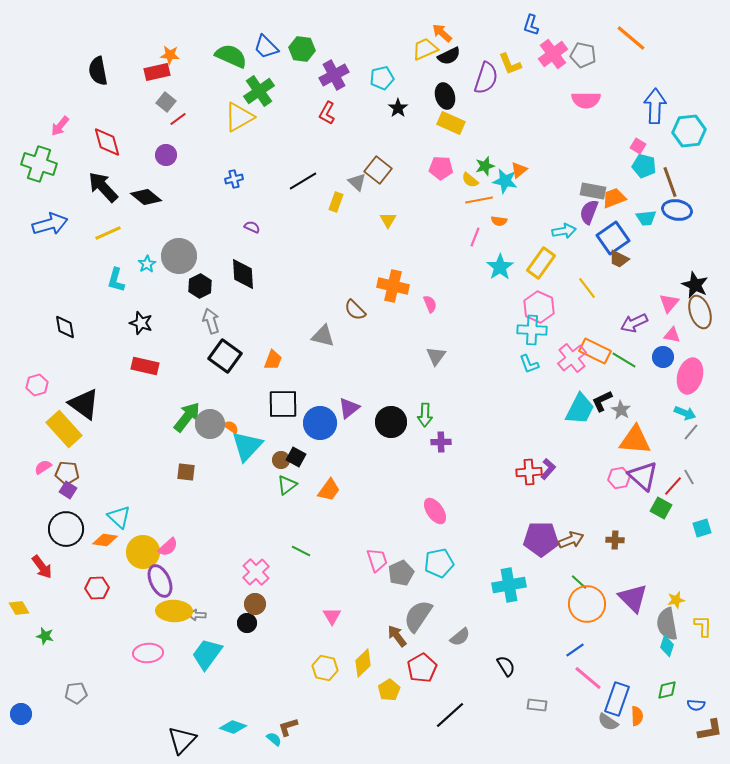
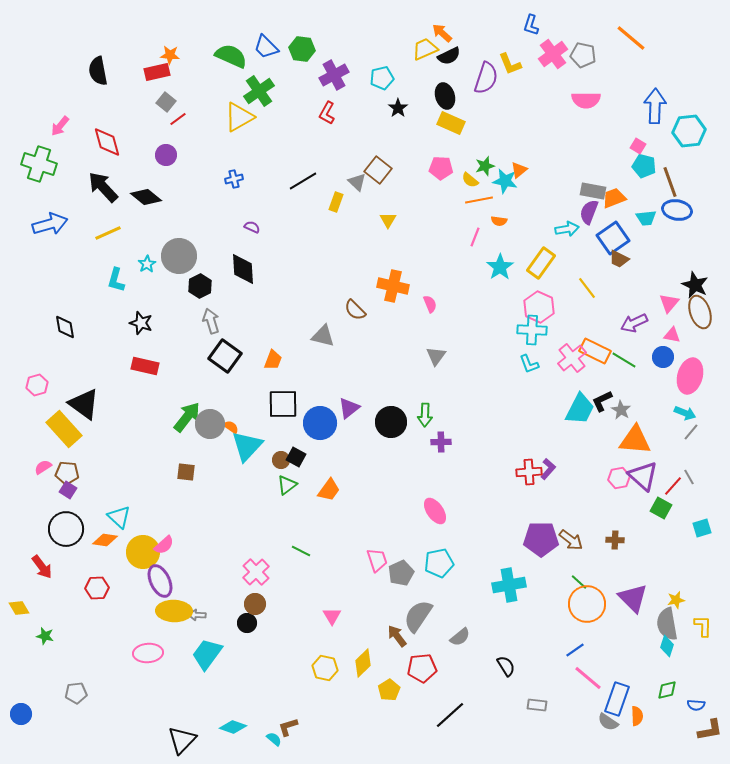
cyan arrow at (564, 231): moved 3 px right, 2 px up
black diamond at (243, 274): moved 5 px up
brown arrow at (571, 540): rotated 60 degrees clockwise
pink semicircle at (168, 547): moved 4 px left, 2 px up
red pentagon at (422, 668): rotated 24 degrees clockwise
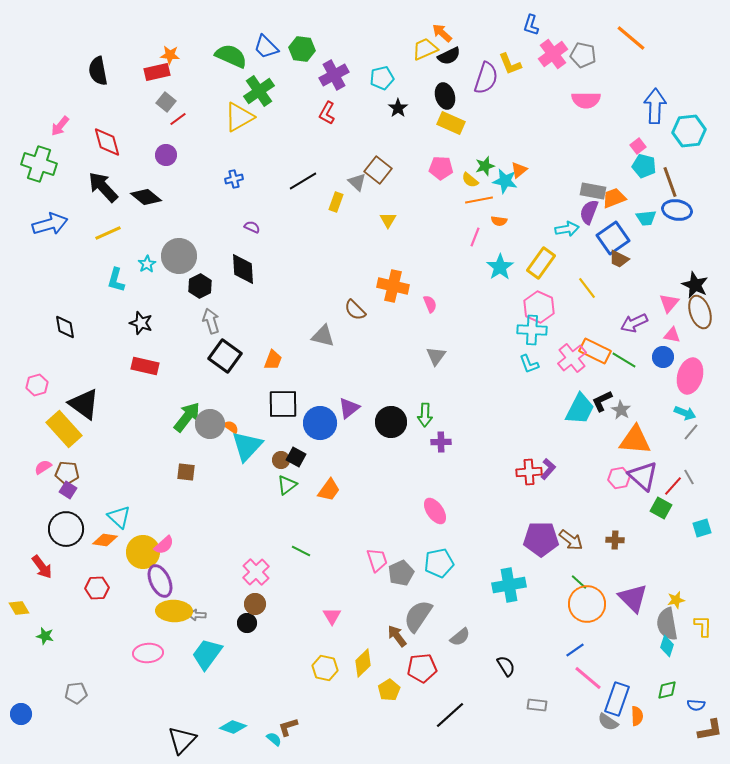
pink square at (638, 146): rotated 21 degrees clockwise
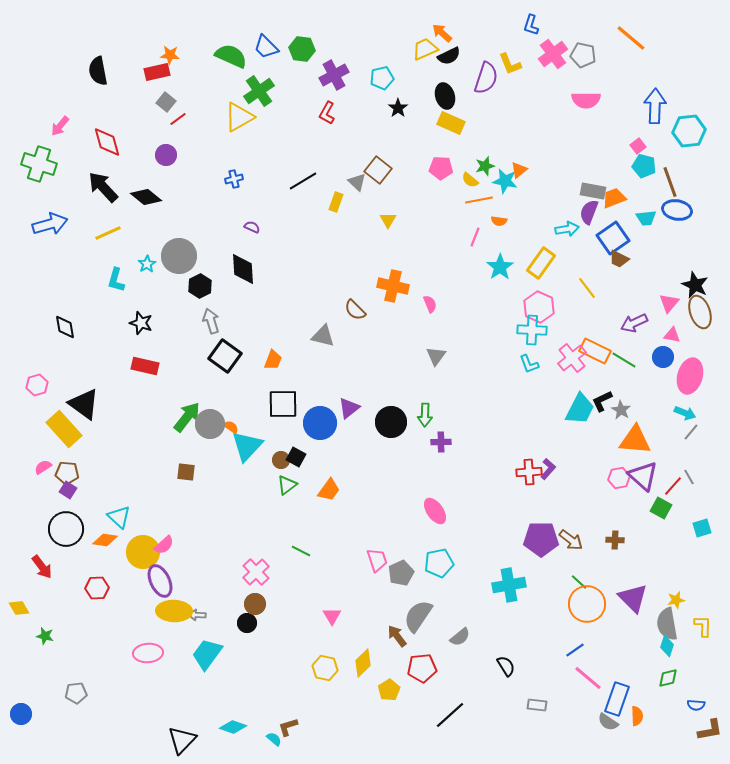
green diamond at (667, 690): moved 1 px right, 12 px up
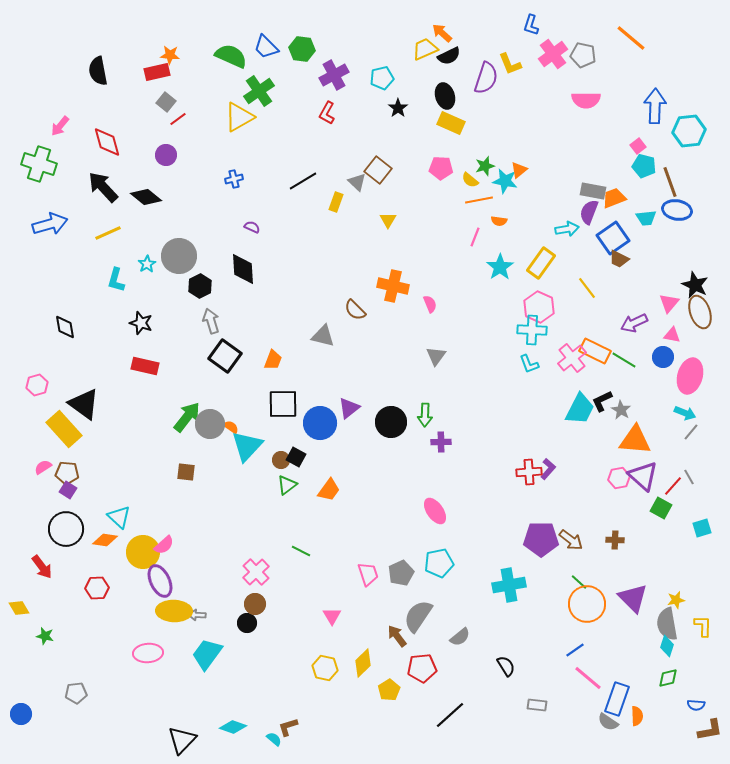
pink trapezoid at (377, 560): moved 9 px left, 14 px down
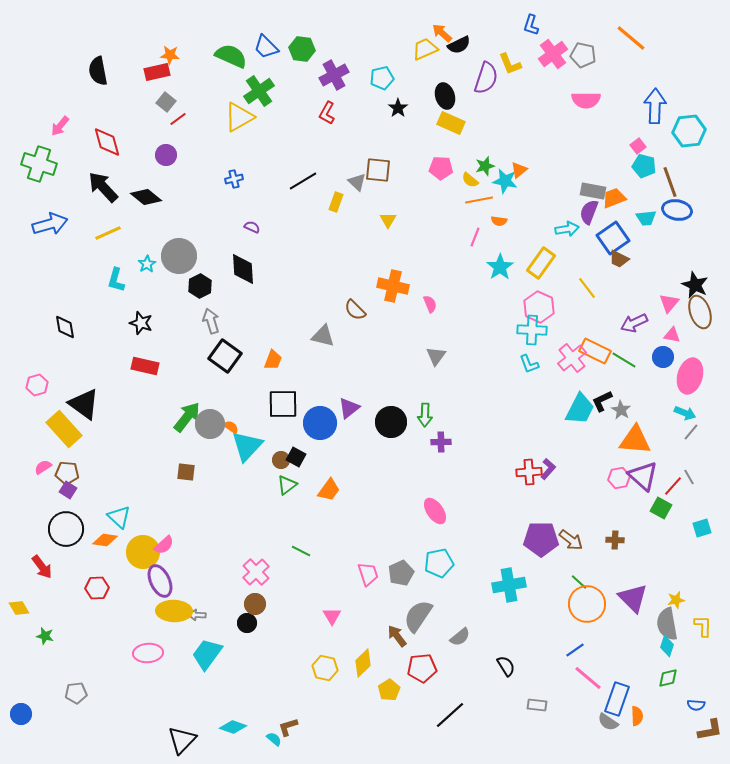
black semicircle at (449, 56): moved 10 px right, 11 px up
brown square at (378, 170): rotated 32 degrees counterclockwise
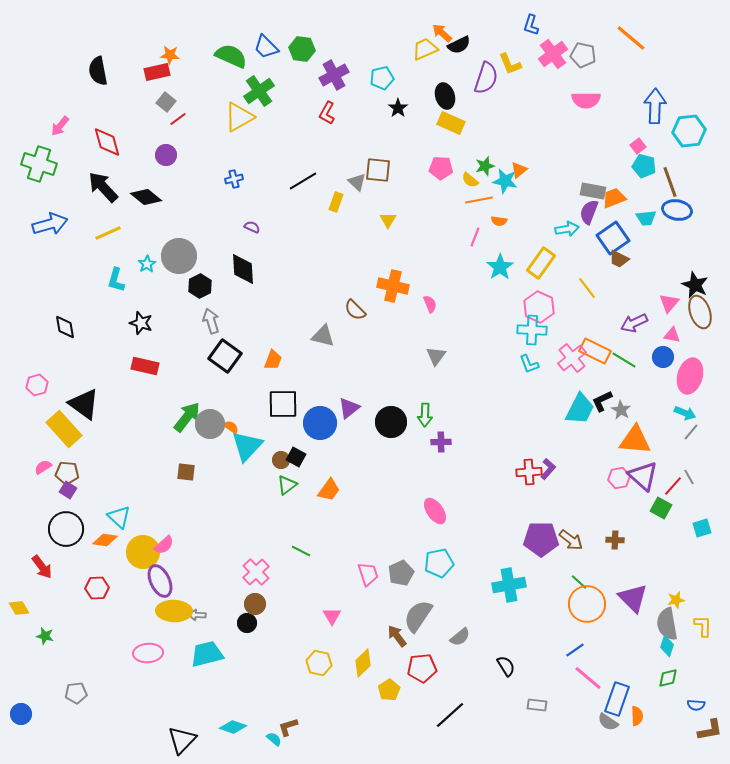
cyan trapezoid at (207, 654): rotated 40 degrees clockwise
yellow hexagon at (325, 668): moved 6 px left, 5 px up
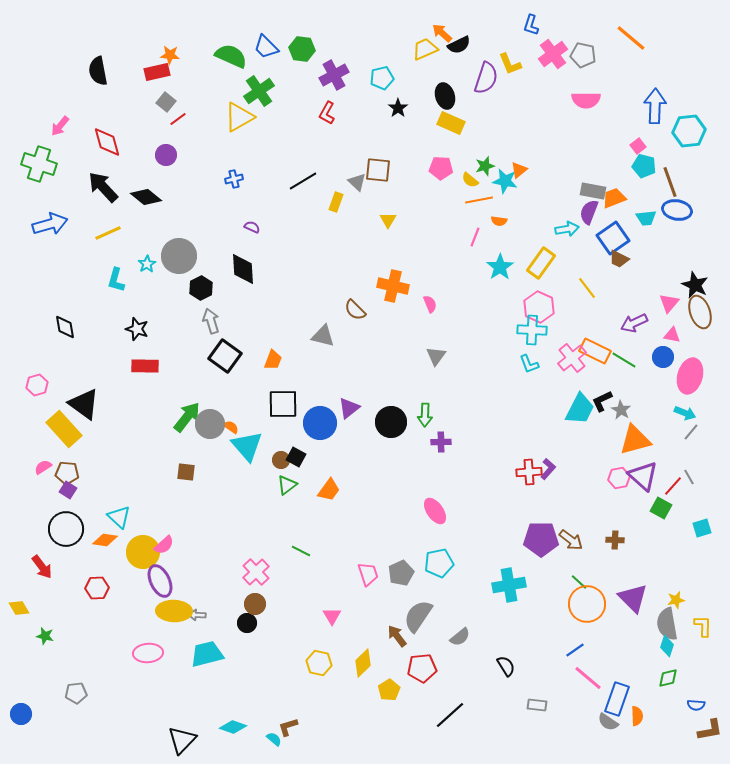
black hexagon at (200, 286): moved 1 px right, 2 px down
black star at (141, 323): moved 4 px left, 6 px down
red rectangle at (145, 366): rotated 12 degrees counterclockwise
orange triangle at (635, 440): rotated 20 degrees counterclockwise
cyan triangle at (247, 446): rotated 24 degrees counterclockwise
